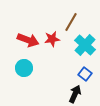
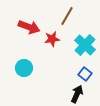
brown line: moved 4 px left, 6 px up
red arrow: moved 1 px right, 13 px up
black arrow: moved 2 px right
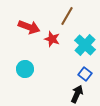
red star: rotated 28 degrees clockwise
cyan circle: moved 1 px right, 1 px down
